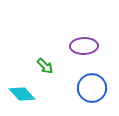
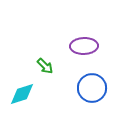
cyan diamond: rotated 64 degrees counterclockwise
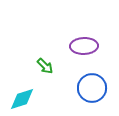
cyan diamond: moved 5 px down
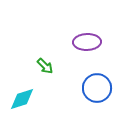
purple ellipse: moved 3 px right, 4 px up
blue circle: moved 5 px right
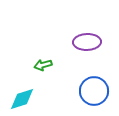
green arrow: moved 2 px left, 1 px up; rotated 120 degrees clockwise
blue circle: moved 3 px left, 3 px down
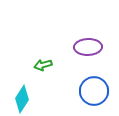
purple ellipse: moved 1 px right, 5 px down
cyan diamond: rotated 40 degrees counterclockwise
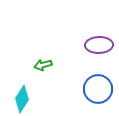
purple ellipse: moved 11 px right, 2 px up
blue circle: moved 4 px right, 2 px up
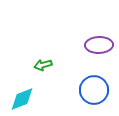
blue circle: moved 4 px left, 1 px down
cyan diamond: rotated 36 degrees clockwise
